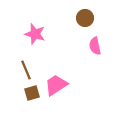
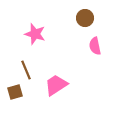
brown square: moved 17 px left, 1 px up
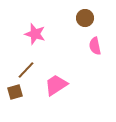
brown line: rotated 66 degrees clockwise
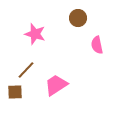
brown circle: moved 7 px left
pink semicircle: moved 2 px right, 1 px up
brown square: rotated 14 degrees clockwise
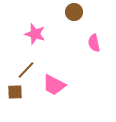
brown circle: moved 4 px left, 6 px up
pink semicircle: moved 3 px left, 2 px up
pink trapezoid: moved 2 px left; rotated 120 degrees counterclockwise
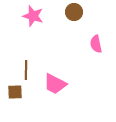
pink star: moved 2 px left, 18 px up
pink semicircle: moved 2 px right, 1 px down
brown line: rotated 42 degrees counterclockwise
pink trapezoid: moved 1 px right, 1 px up
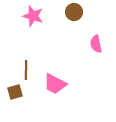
brown square: rotated 14 degrees counterclockwise
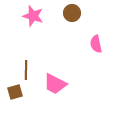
brown circle: moved 2 px left, 1 px down
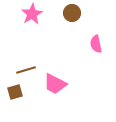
pink star: moved 1 px left, 2 px up; rotated 25 degrees clockwise
brown line: rotated 72 degrees clockwise
